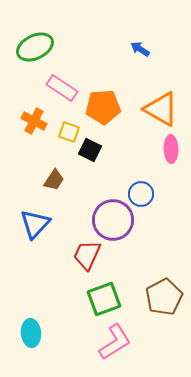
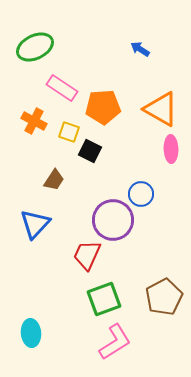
black square: moved 1 px down
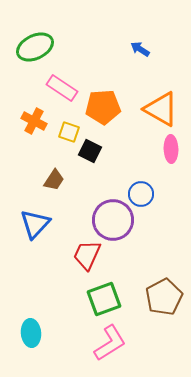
pink L-shape: moved 5 px left, 1 px down
